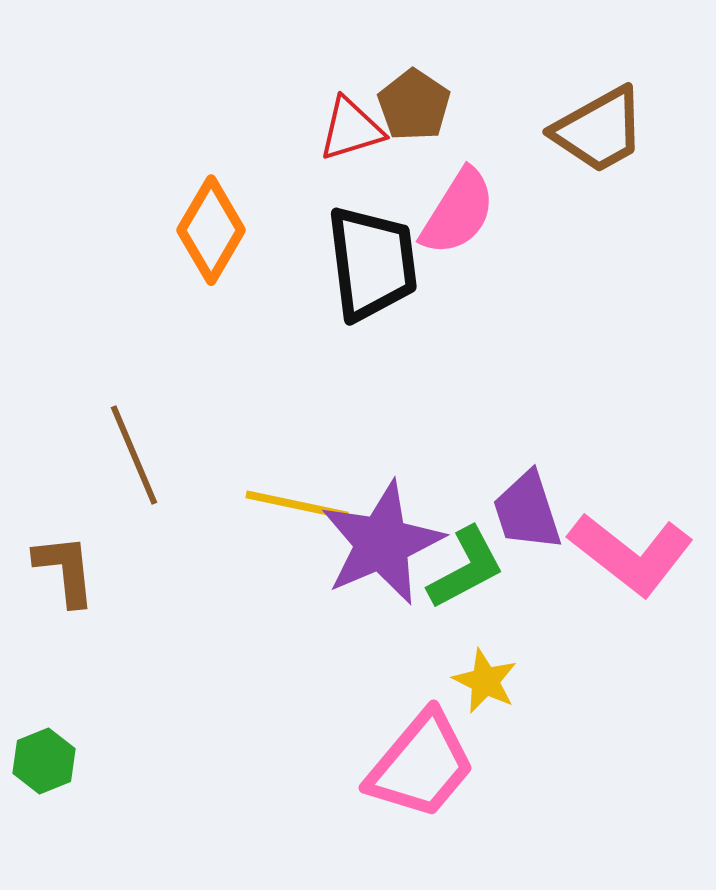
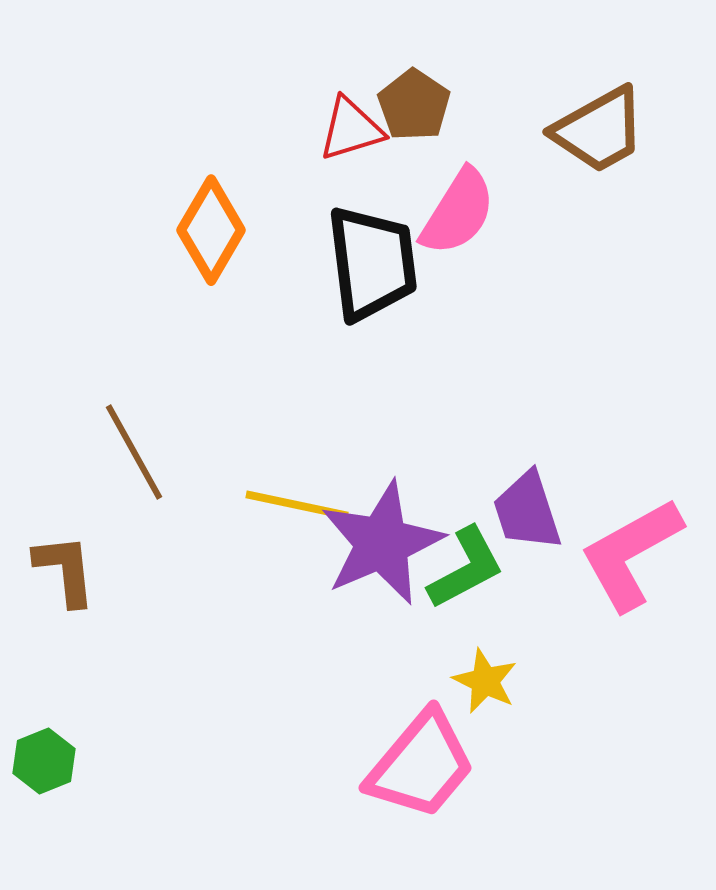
brown line: moved 3 px up; rotated 6 degrees counterclockwise
pink L-shape: rotated 113 degrees clockwise
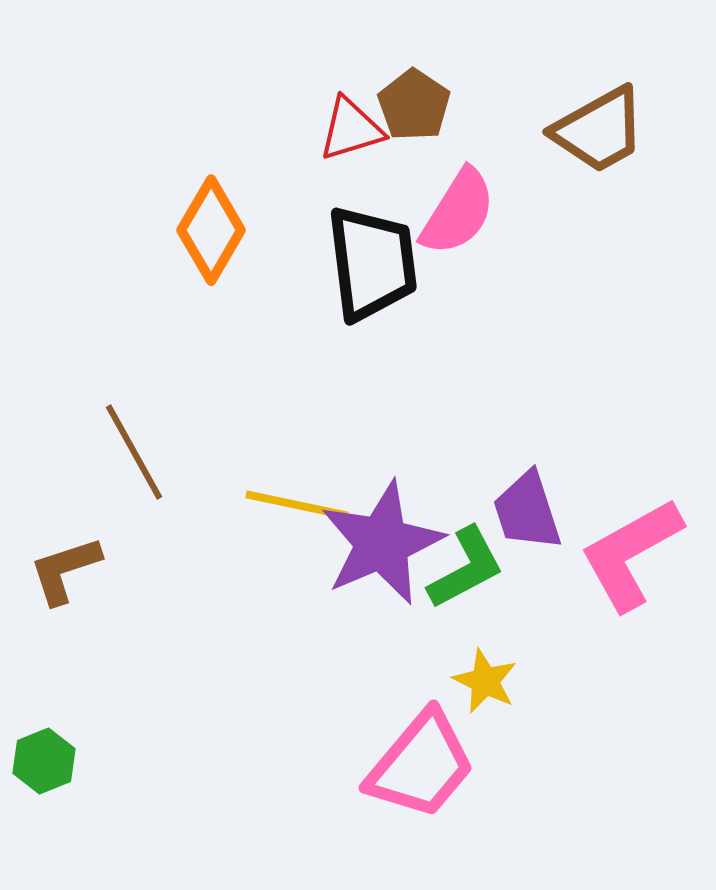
brown L-shape: rotated 102 degrees counterclockwise
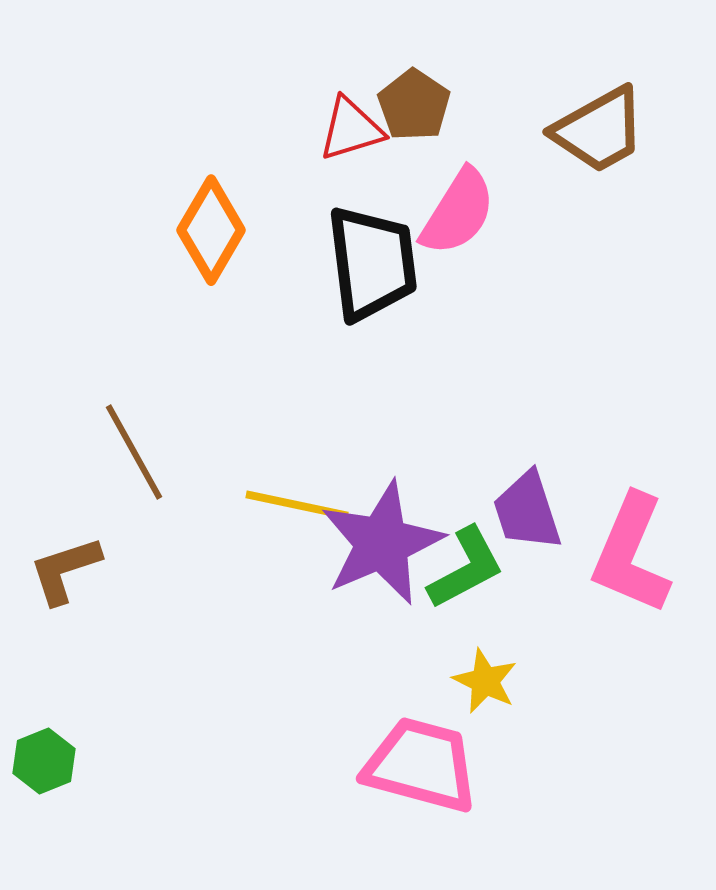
pink L-shape: rotated 38 degrees counterclockwise
pink trapezoid: rotated 115 degrees counterclockwise
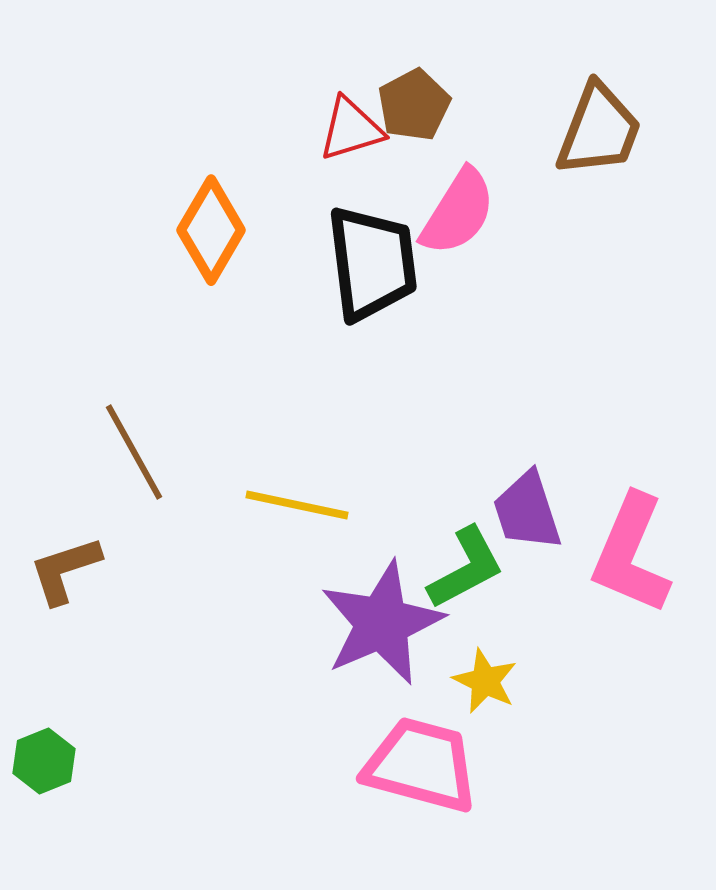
brown pentagon: rotated 10 degrees clockwise
brown trapezoid: rotated 40 degrees counterclockwise
purple star: moved 80 px down
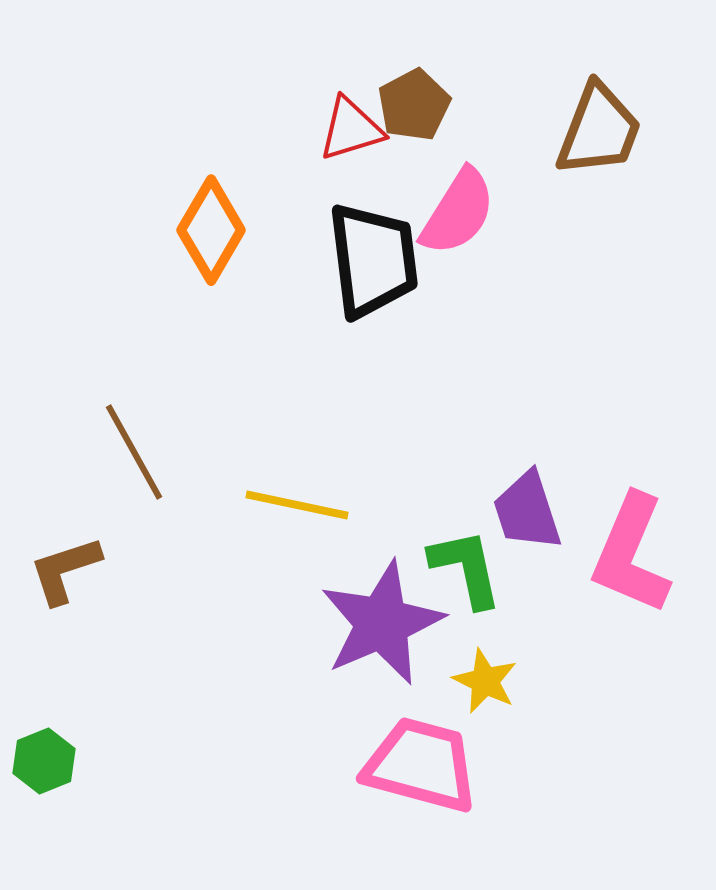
black trapezoid: moved 1 px right, 3 px up
green L-shape: rotated 74 degrees counterclockwise
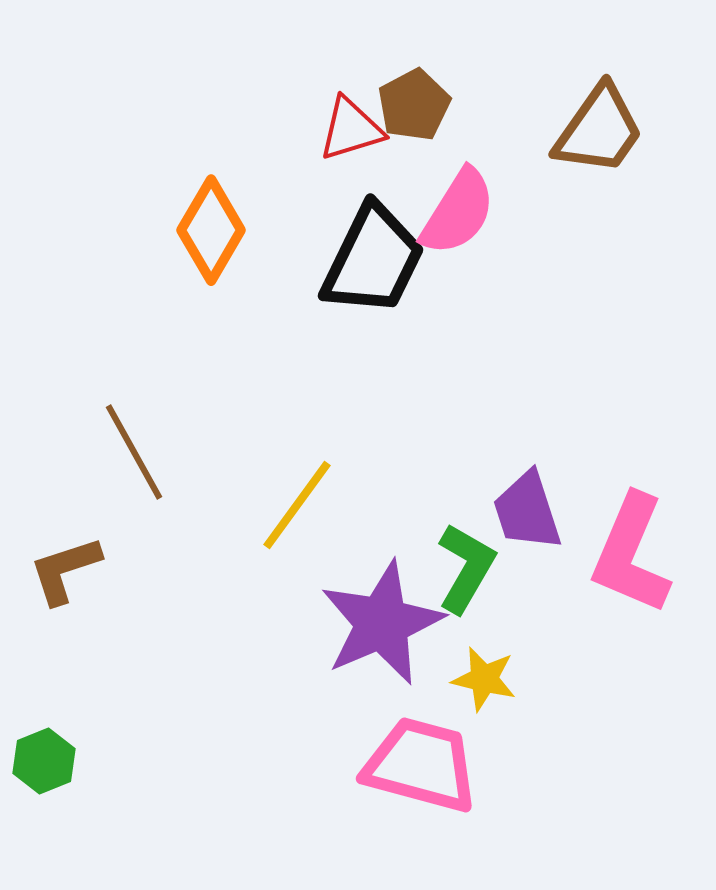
brown trapezoid: rotated 14 degrees clockwise
black trapezoid: rotated 33 degrees clockwise
yellow line: rotated 66 degrees counterclockwise
green L-shape: rotated 42 degrees clockwise
yellow star: moved 1 px left, 2 px up; rotated 12 degrees counterclockwise
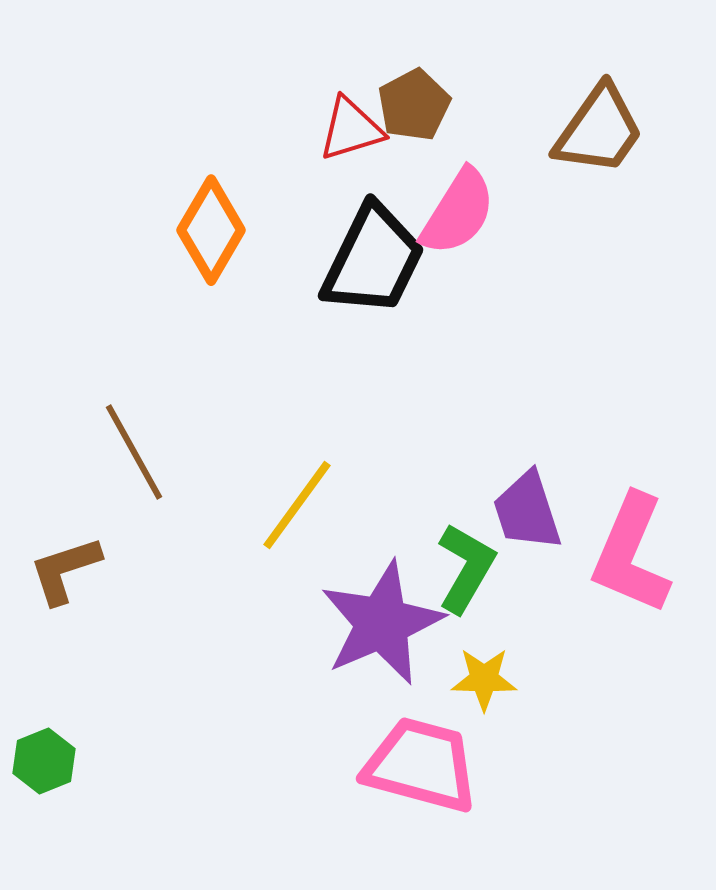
yellow star: rotated 12 degrees counterclockwise
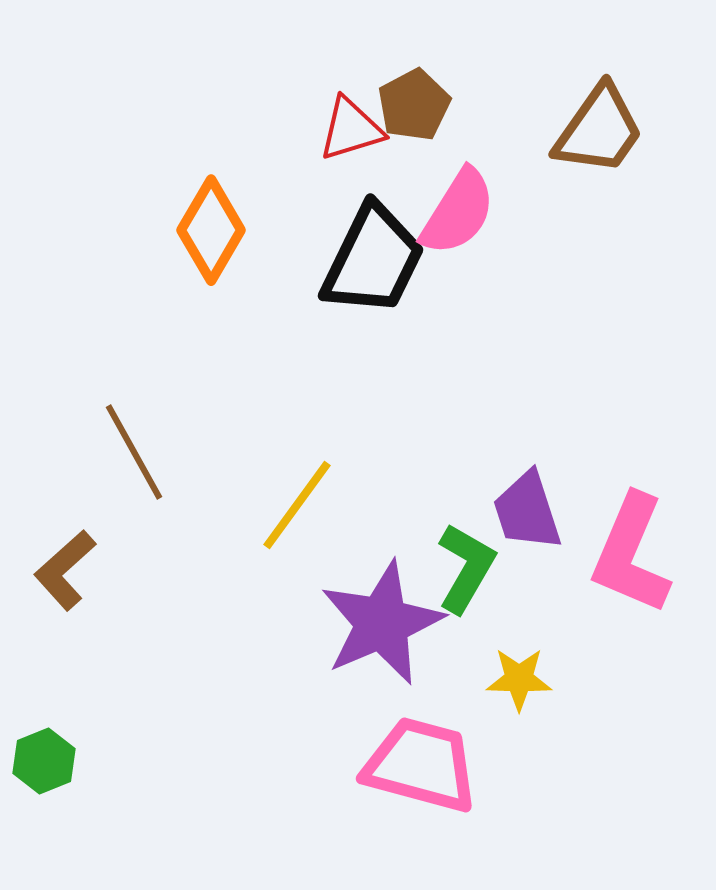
brown L-shape: rotated 24 degrees counterclockwise
yellow star: moved 35 px right
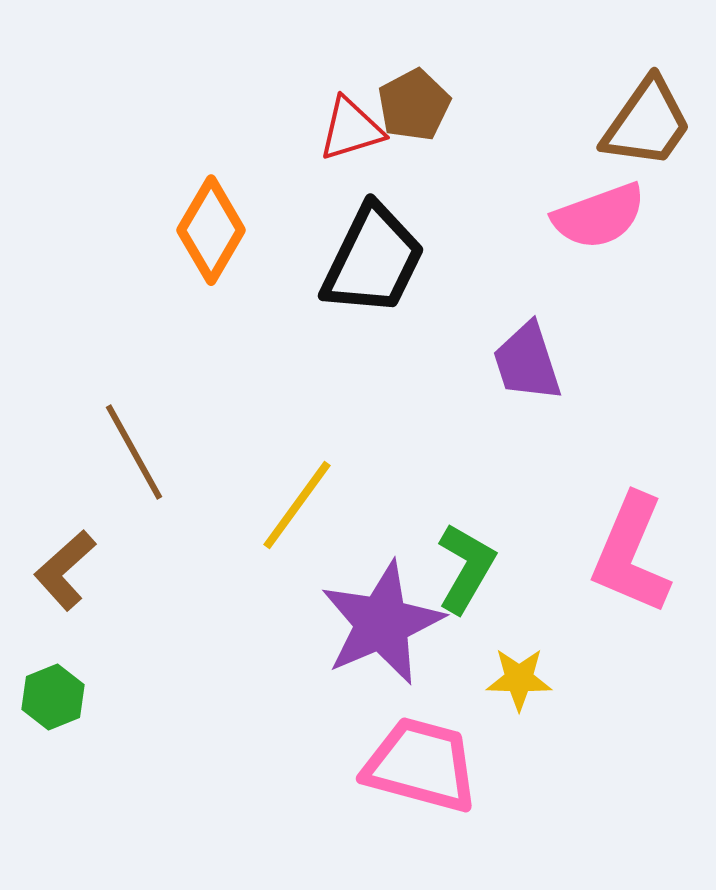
brown trapezoid: moved 48 px right, 7 px up
pink semicircle: moved 141 px right, 4 px down; rotated 38 degrees clockwise
purple trapezoid: moved 149 px up
green hexagon: moved 9 px right, 64 px up
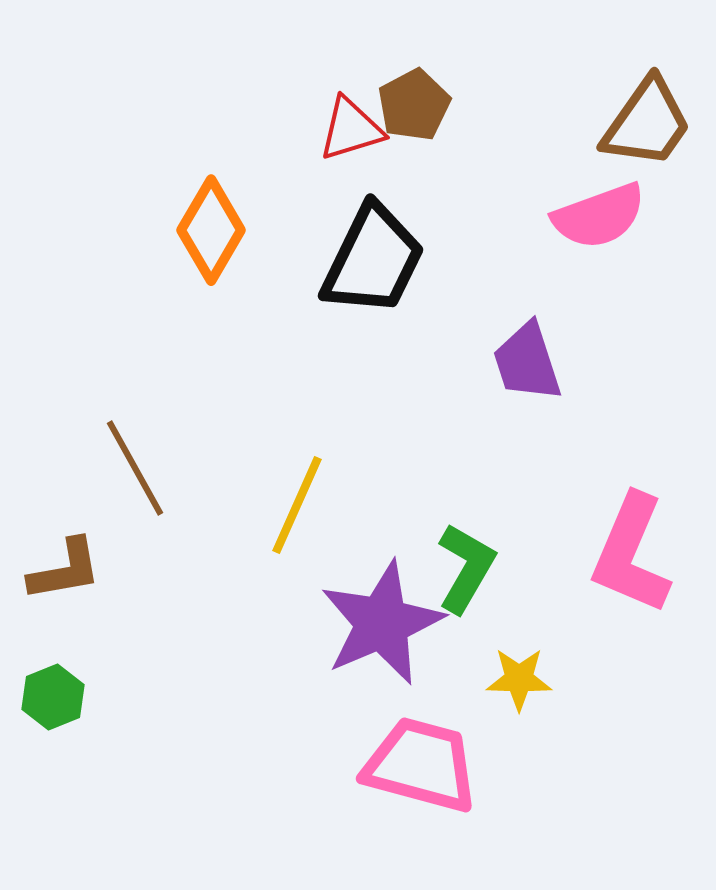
brown line: moved 1 px right, 16 px down
yellow line: rotated 12 degrees counterclockwise
brown L-shape: rotated 148 degrees counterclockwise
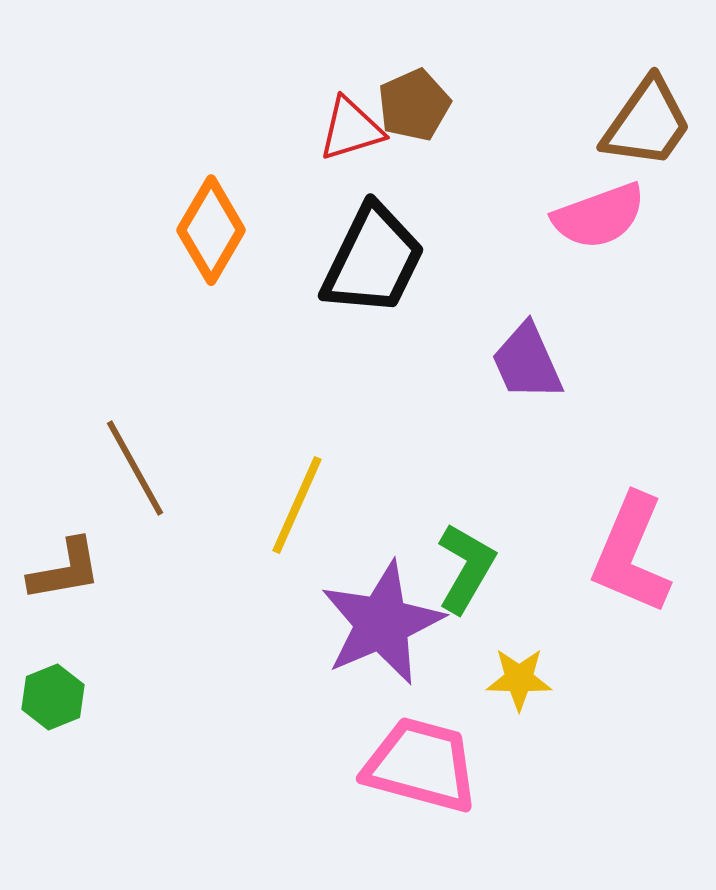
brown pentagon: rotated 4 degrees clockwise
purple trapezoid: rotated 6 degrees counterclockwise
